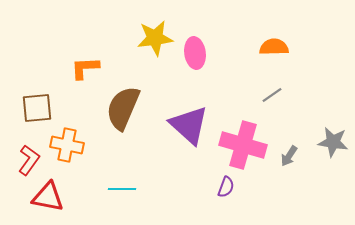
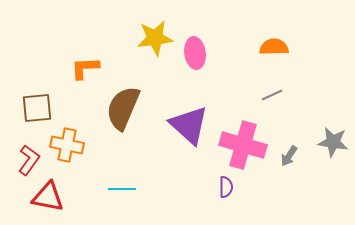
gray line: rotated 10 degrees clockwise
purple semicircle: rotated 20 degrees counterclockwise
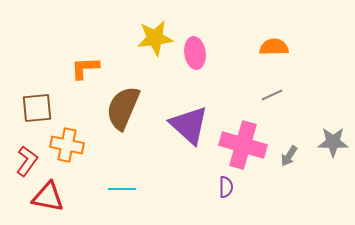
gray star: rotated 8 degrees counterclockwise
red L-shape: moved 2 px left, 1 px down
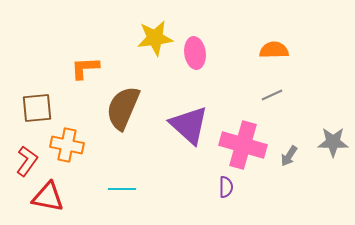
orange semicircle: moved 3 px down
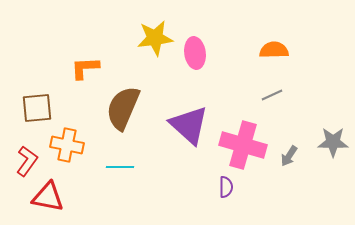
cyan line: moved 2 px left, 22 px up
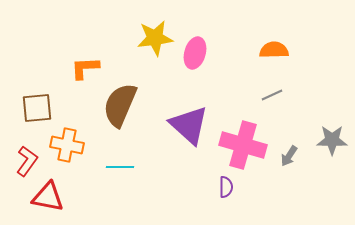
pink ellipse: rotated 24 degrees clockwise
brown semicircle: moved 3 px left, 3 px up
gray star: moved 1 px left, 2 px up
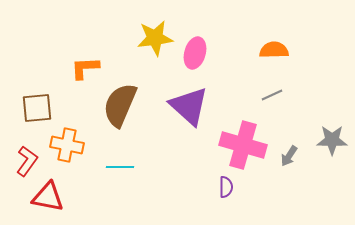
purple triangle: moved 19 px up
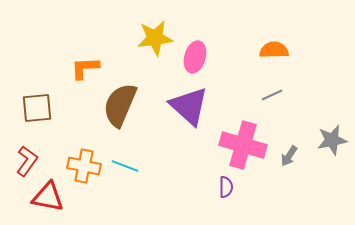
pink ellipse: moved 4 px down
gray star: rotated 12 degrees counterclockwise
orange cross: moved 17 px right, 21 px down
cyan line: moved 5 px right, 1 px up; rotated 20 degrees clockwise
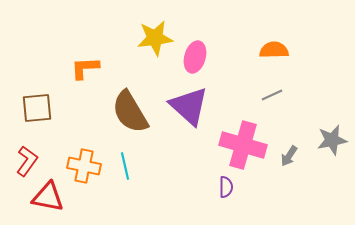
brown semicircle: moved 10 px right, 7 px down; rotated 54 degrees counterclockwise
cyan line: rotated 56 degrees clockwise
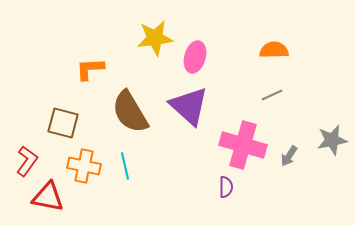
orange L-shape: moved 5 px right, 1 px down
brown square: moved 26 px right, 15 px down; rotated 20 degrees clockwise
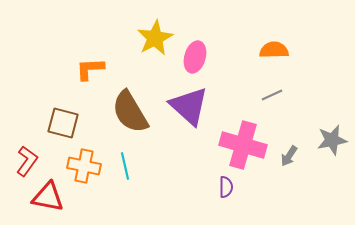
yellow star: rotated 21 degrees counterclockwise
